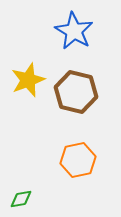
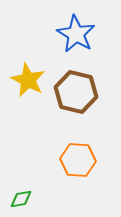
blue star: moved 2 px right, 3 px down
yellow star: rotated 24 degrees counterclockwise
orange hexagon: rotated 16 degrees clockwise
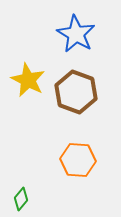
brown hexagon: rotated 6 degrees clockwise
green diamond: rotated 40 degrees counterclockwise
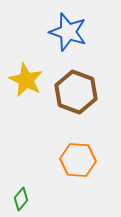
blue star: moved 8 px left, 2 px up; rotated 12 degrees counterclockwise
yellow star: moved 2 px left
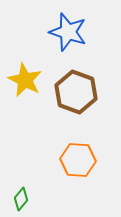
yellow star: moved 1 px left
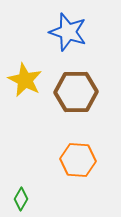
brown hexagon: rotated 21 degrees counterclockwise
green diamond: rotated 10 degrees counterclockwise
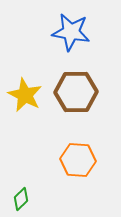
blue star: moved 3 px right; rotated 9 degrees counterclockwise
yellow star: moved 15 px down
green diamond: rotated 15 degrees clockwise
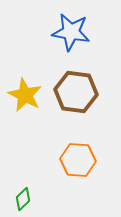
brown hexagon: rotated 9 degrees clockwise
green diamond: moved 2 px right
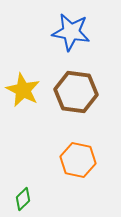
yellow star: moved 2 px left, 5 px up
orange hexagon: rotated 8 degrees clockwise
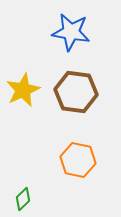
yellow star: rotated 20 degrees clockwise
